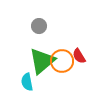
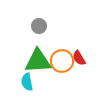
red semicircle: moved 2 px down
green triangle: moved 4 px left; rotated 36 degrees clockwise
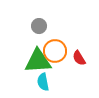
orange circle: moved 7 px left, 10 px up
cyan semicircle: moved 16 px right
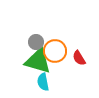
gray circle: moved 3 px left, 16 px down
green triangle: rotated 20 degrees clockwise
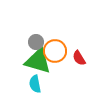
cyan semicircle: moved 8 px left, 2 px down
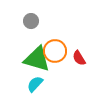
gray circle: moved 5 px left, 21 px up
green triangle: moved 1 px left, 2 px up
cyan semicircle: rotated 54 degrees clockwise
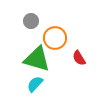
orange circle: moved 13 px up
